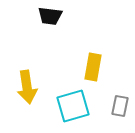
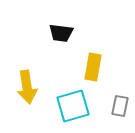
black trapezoid: moved 11 px right, 17 px down
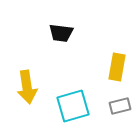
yellow rectangle: moved 24 px right
gray rectangle: rotated 65 degrees clockwise
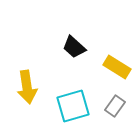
black trapezoid: moved 13 px right, 14 px down; rotated 35 degrees clockwise
yellow rectangle: rotated 68 degrees counterclockwise
gray rectangle: moved 5 px left; rotated 40 degrees counterclockwise
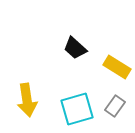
black trapezoid: moved 1 px right, 1 px down
yellow arrow: moved 13 px down
cyan square: moved 4 px right, 3 px down
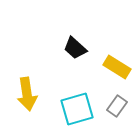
yellow arrow: moved 6 px up
gray rectangle: moved 2 px right
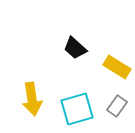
yellow arrow: moved 5 px right, 5 px down
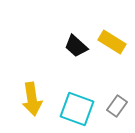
black trapezoid: moved 1 px right, 2 px up
yellow rectangle: moved 5 px left, 25 px up
cyan square: rotated 36 degrees clockwise
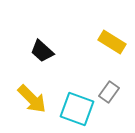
black trapezoid: moved 34 px left, 5 px down
yellow arrow: rotated 36 degrees counterclockwise
gray rectangle: moved 8 px left, 14 px up
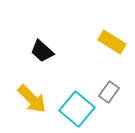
cyan square: rotated 20 degrees clockwise
